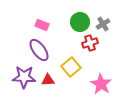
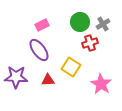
pink rectangle: rotated 48 degrees counterclockwise
yellow square: rotated 18 degrees counterclockwise
purple star: moved 8 px left
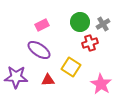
purple ellipse: rotated 20 degrees counterclockwise
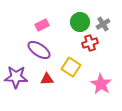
red triangle: moved 1 px left, 1 px up
